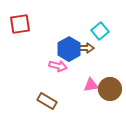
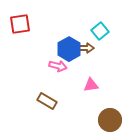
brown circle: moved 31 px down
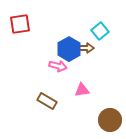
pink triangle: moved 9 px left, 5 px down
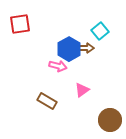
pink triangle: rotated 28 degrees counterclockwise
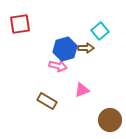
blue hexagon: moved 4 px left; rotated 15 degrees clockwise
pink triangle: rotated 14 degrees clockwise
